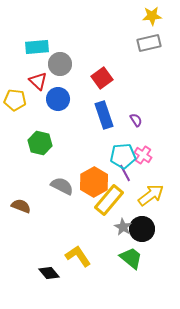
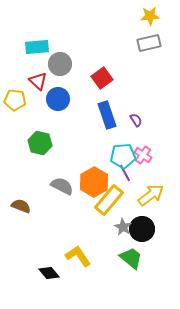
yellow star: moved 2 px left
blue rectangle: moved 3 px right
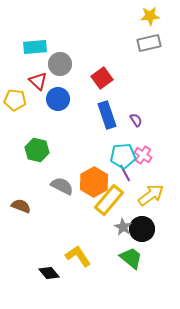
cyan rectangle: moved 2 px left
green hexagon: moved 3 px left, 7 px down
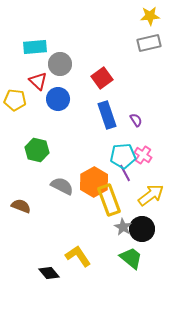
yellow rectangle: rotated 60 degrees counterclockwise
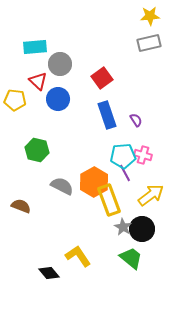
pink cross: rotated 18 degrees counterclockwise
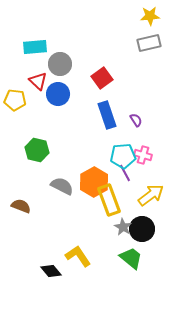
blue circle: moved 5 px up
black diamond: moved 2 px right, 2 px up
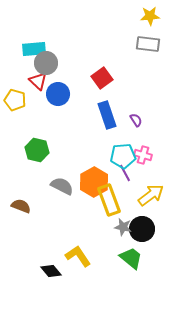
gray rectangle: moved 1 px left, 1 px down; rotated 20 degrees clockwise
cyan rectangle: moved 1 px left, 2 px down
gray circle: moved 14 px left, 1 px up
yellow pentagon: rotated 10 degrees clockwise
gray star: rotated 18 degrees counterclockwise
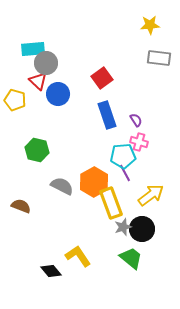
yellow star: moved 9 px down
gray rectangle: moved 11 px right, 14 px down
cyan rectangle: moved 1 px left
pink cross: moved 4 px left, 13 px up
yellow rectangle: moved 2 px right, 3 px down
gray star: rotated 30 degrees counterclockwise
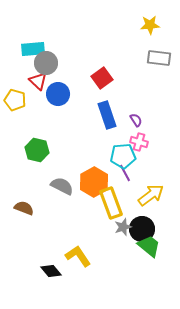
brown semicircle: moved 3 px right, 2 px down
green trapezoid: moved 18 px right, 12 px up
